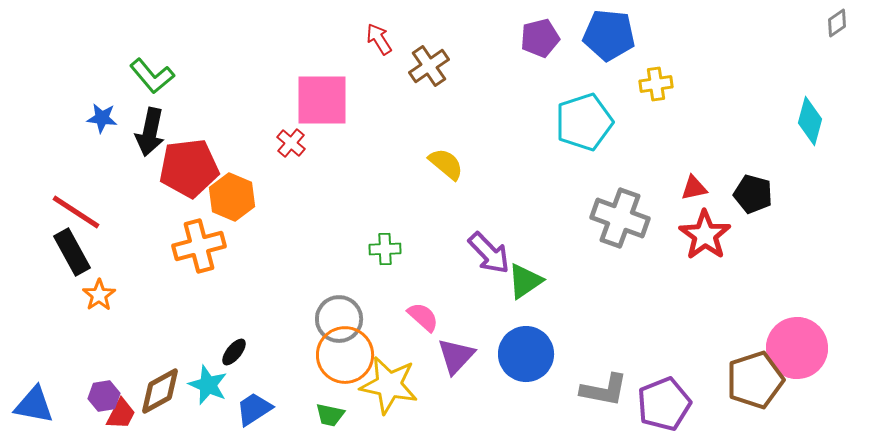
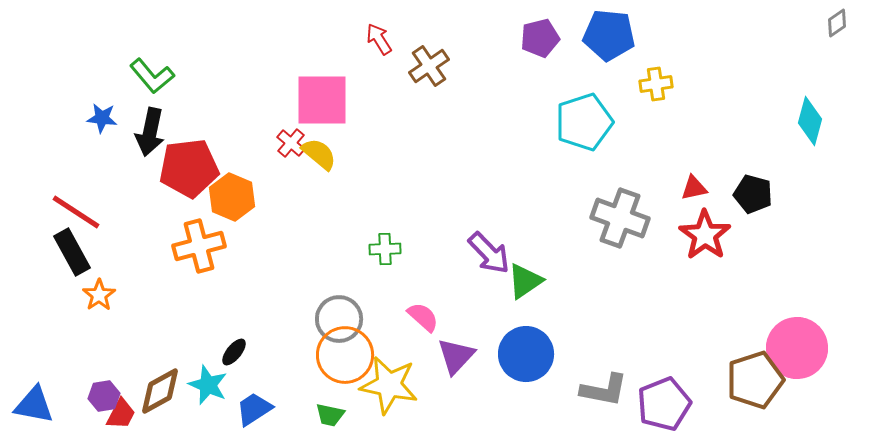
yellow semicircle at (446, 164): moved 127 px left, 10 px up
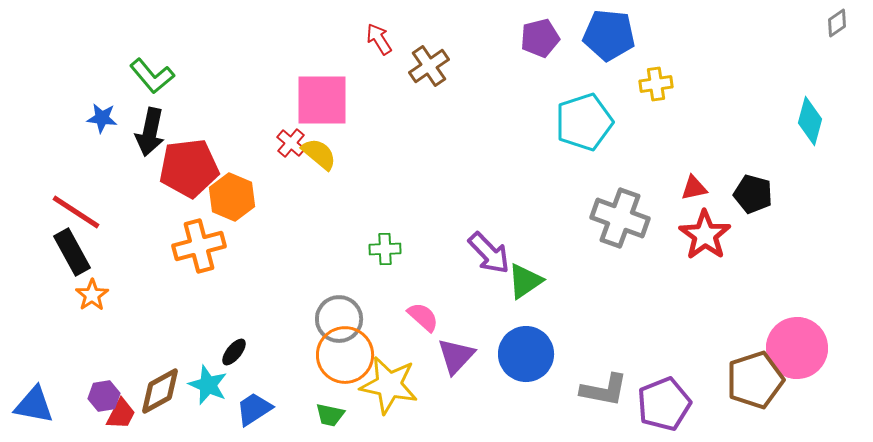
orange star at (99, 295): moved 7 px left
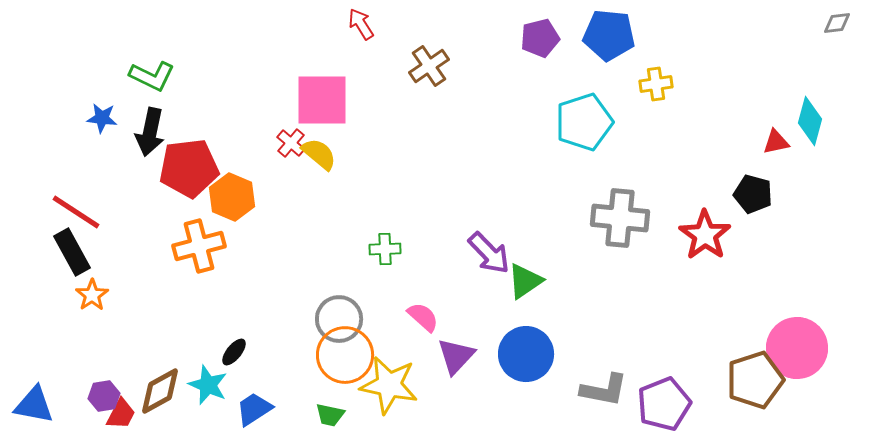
gray diamond at (837, 23): rotated 28 degrees clockwise
red arrow at (379, 39): moved 18 px left, 15 px up
green L-shape at (152, 76): rotated 24 degrees counterclockwise
red triangle at (694, 188): moved 82 px right, 46 px up
gray cross at (620, 218): rotated 14 degrees counterclockwise
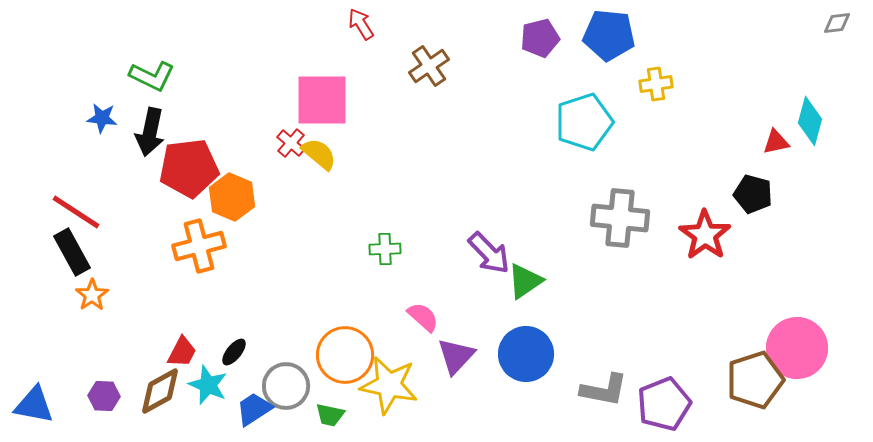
gray circle at (339, 319): moved 53 px left, 67 px down
purple hexagon at (104, 396): rotated 12 degrees clockwise
red trapezoid at (121, 414): moved 61 px right, 62 px up
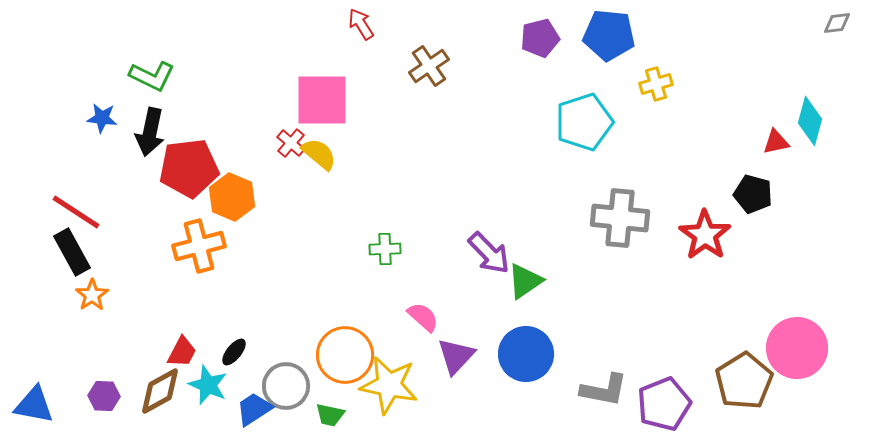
yellow cross at (656, 84): rotated 8 degrees counterclockwise
brown pentagon at (755, 380): moved 11 px left, 1 px down; rotated 14 degrees counterclockwise
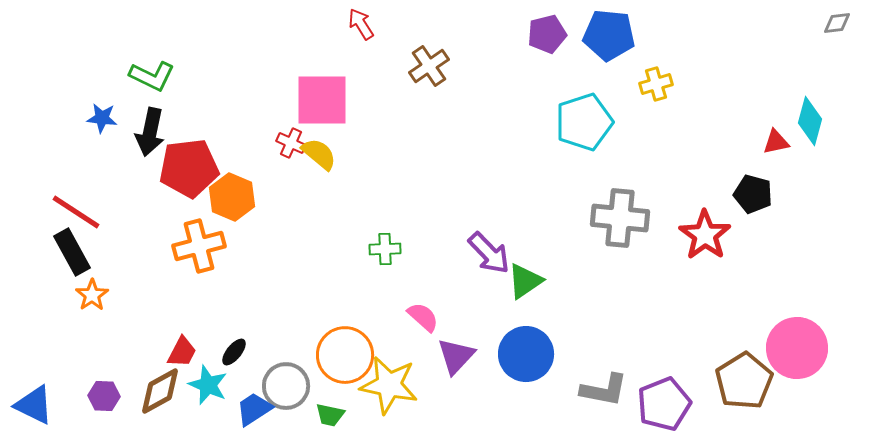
purple pentagon at (540, 38): moved 7 px right, 4 px up
red cross at (291, 143): rotated 16 degrees counterclockwise
blue triangle at (34, 405): rotated 15 degrees clockwise
